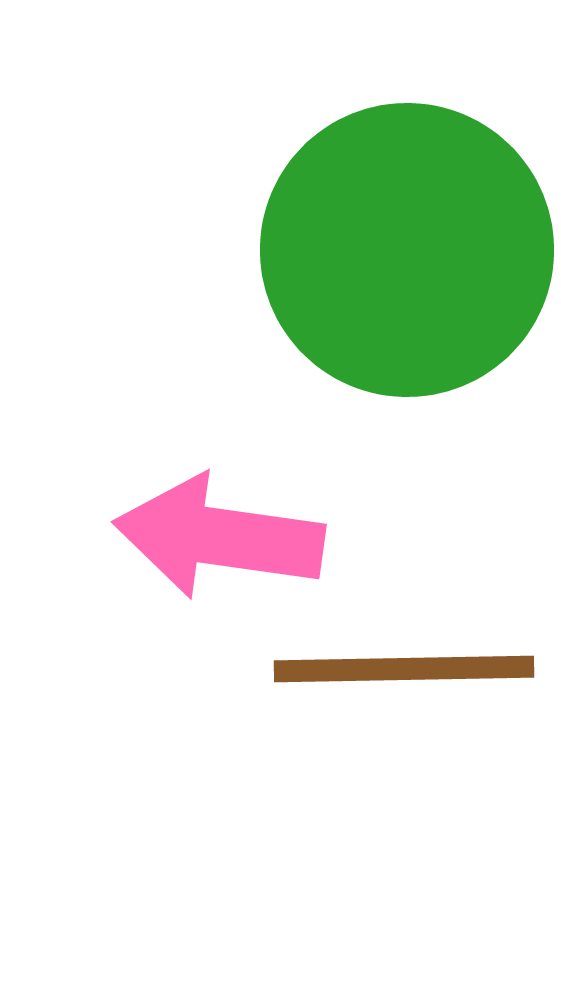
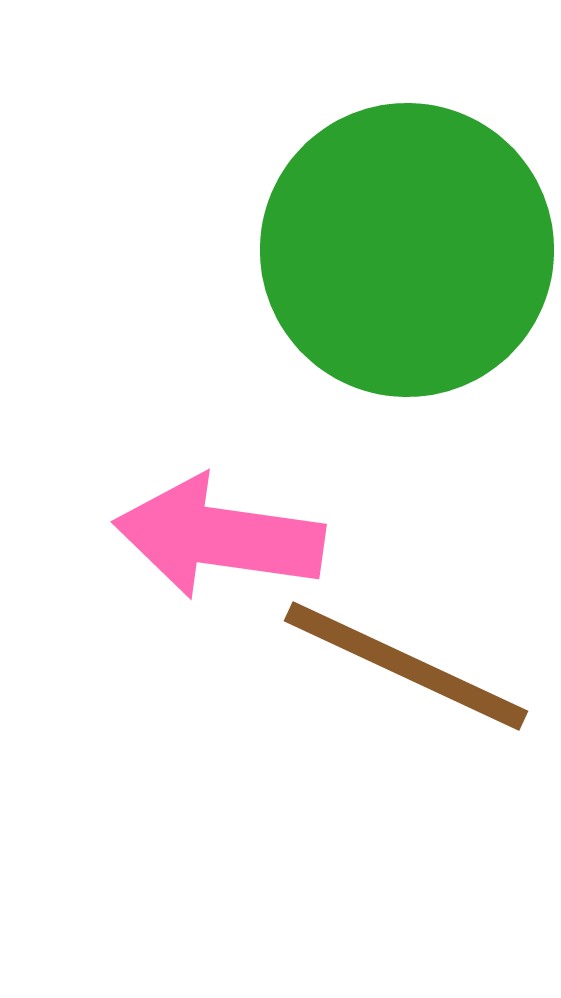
brown line: moved 2 px right, 3 px up; rotated 26 degrees clockwise
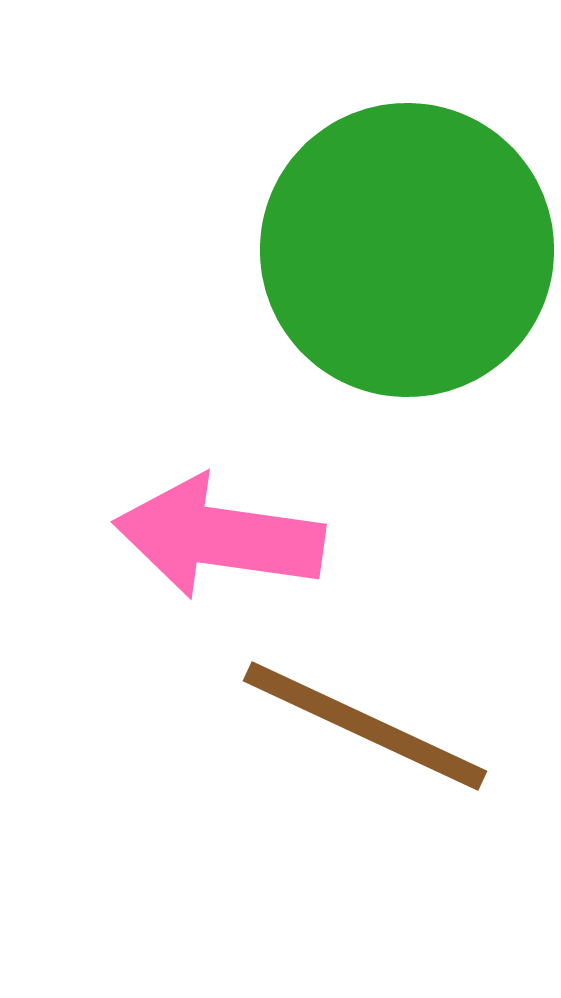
brown line: moved 41 px left, 60 px down
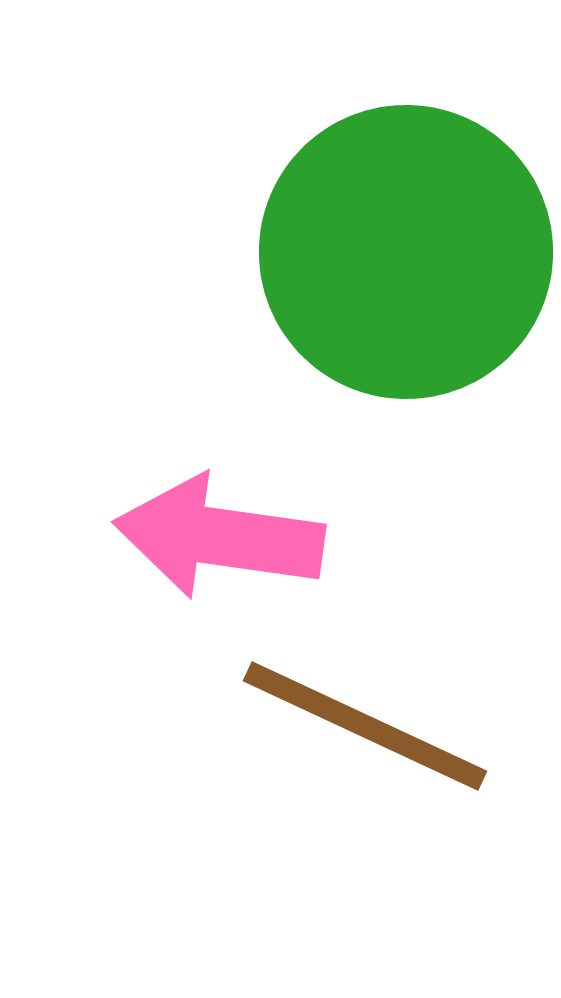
green circle: moved 1 px left, 2 px down
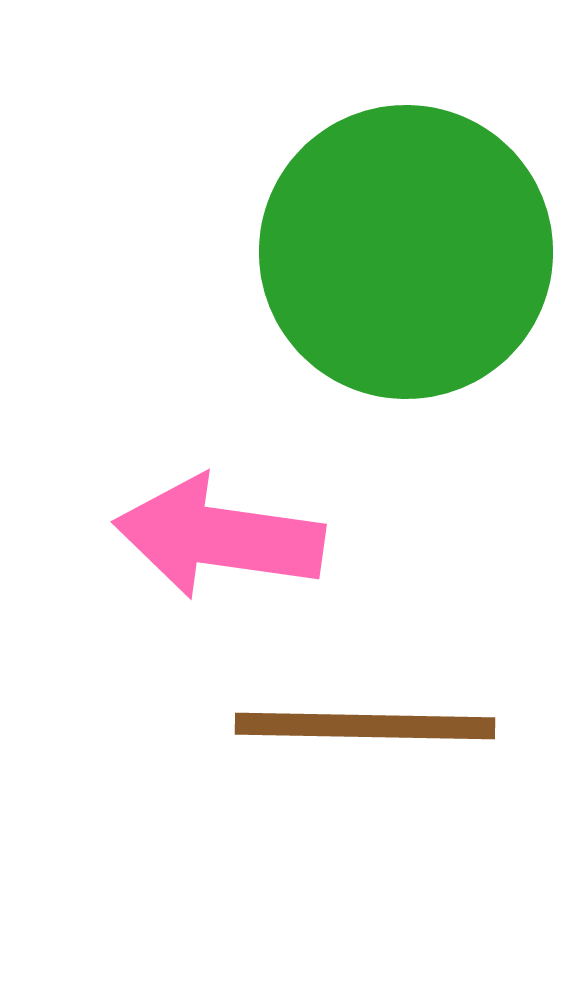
brown line: rotated 24 degrees counterclockwise
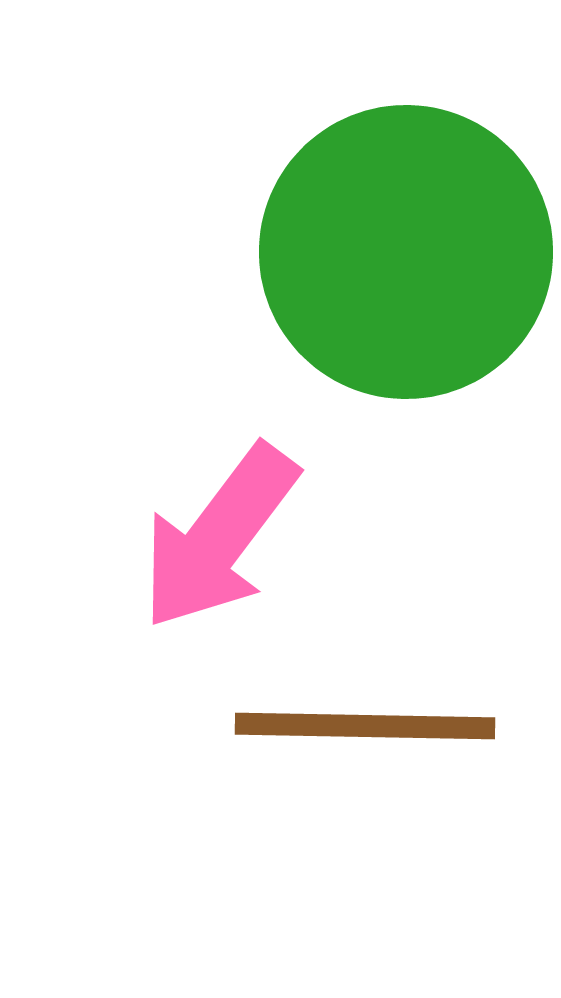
pink arrow: rotated 61 degrees counterclockwise
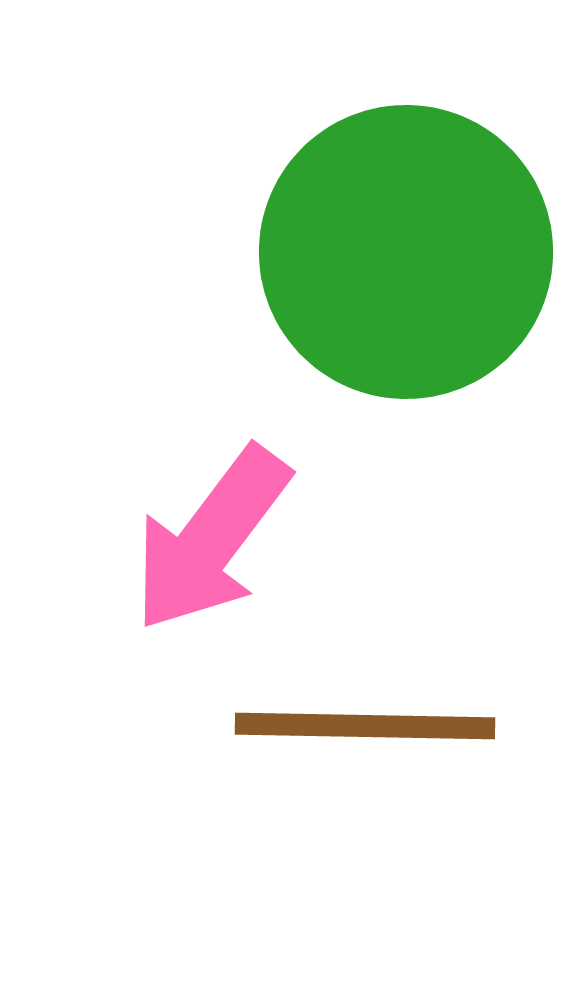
pink arrow: moved 8 px left, 2 px down
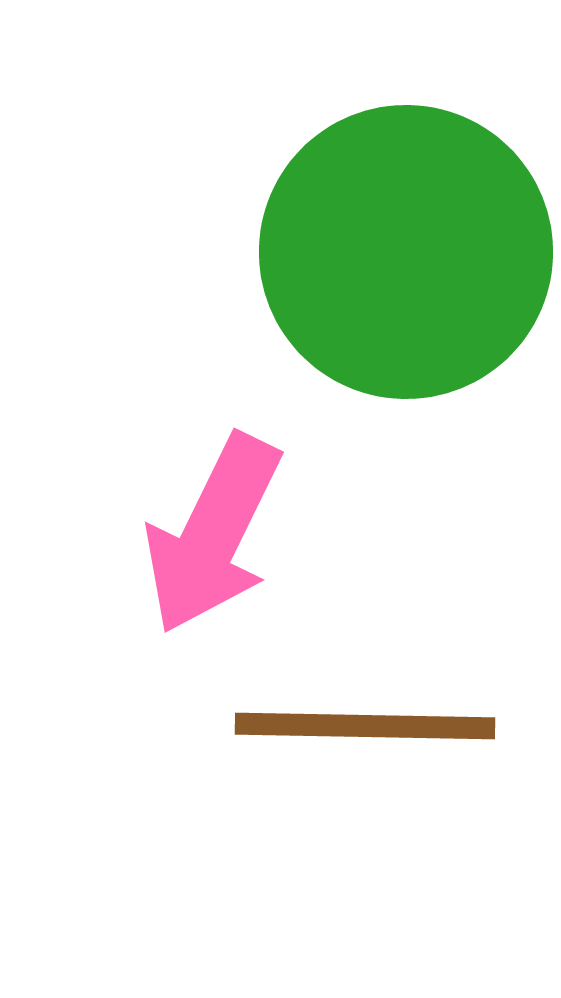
pink arrow: moved 2 px right, 5 px up; rotated 11 degrees counterclockwise
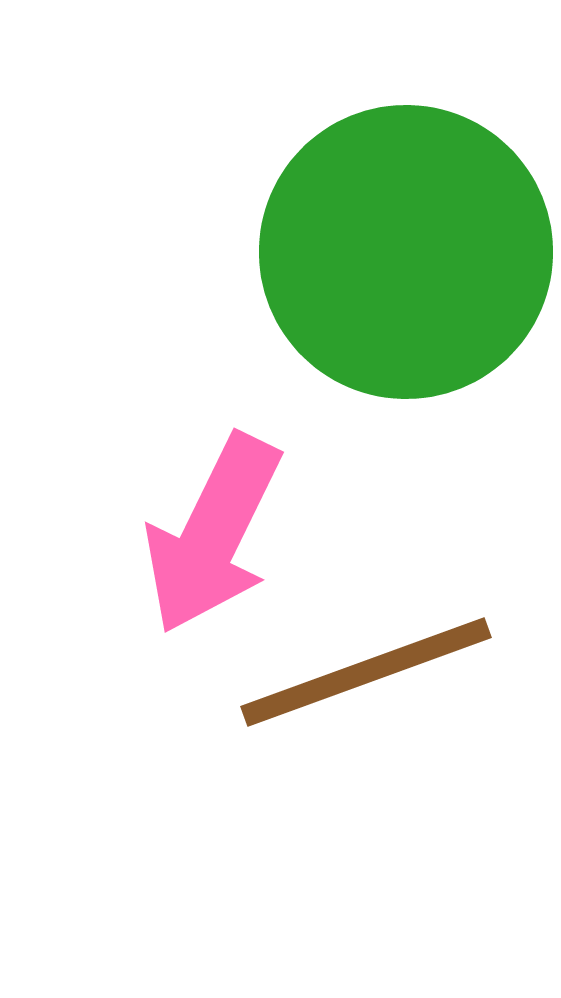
brown line: moved 1 px right, 54 px up; rotated 21 degrees counterclockwise
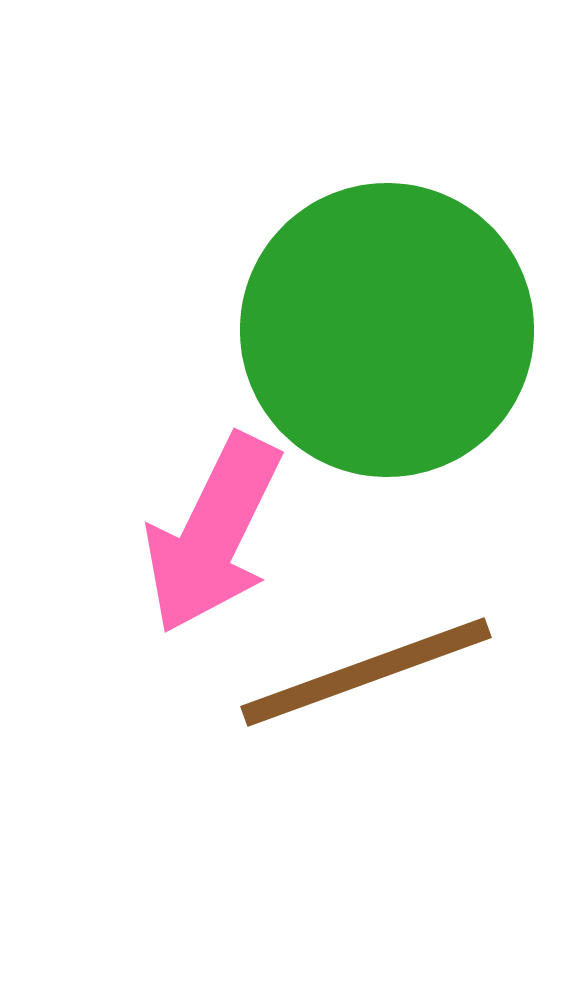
green circle: moved 19 px left, 78 px down
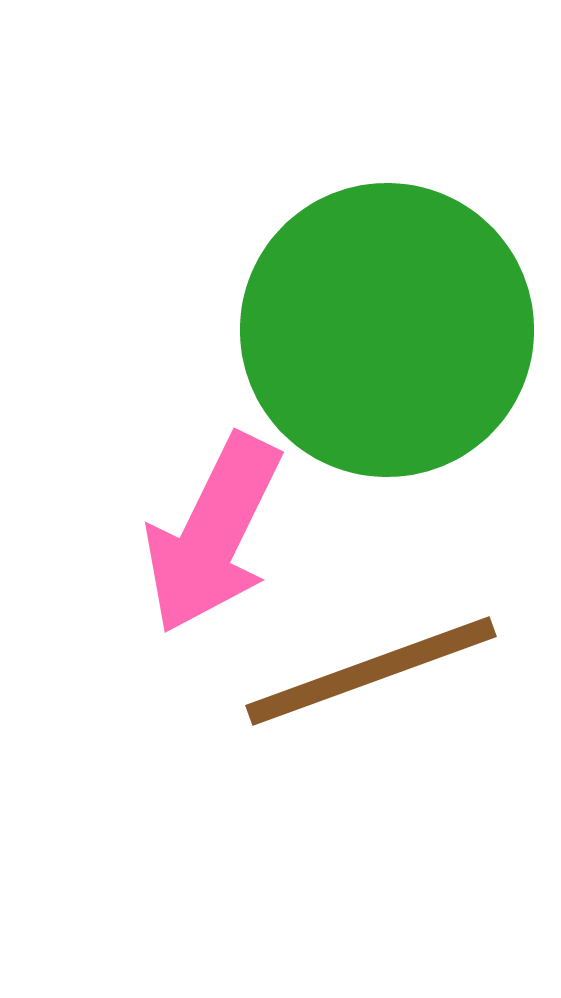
brown line: moved 5 px right, 1 px up
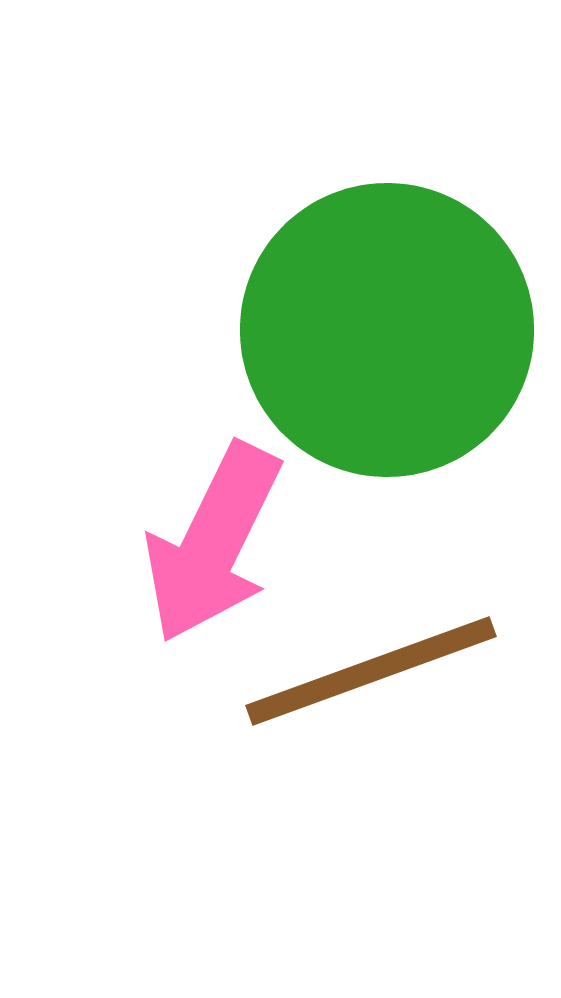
pink arrow: moved 9 px down
